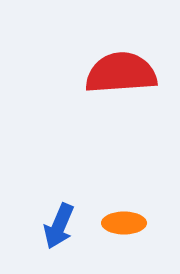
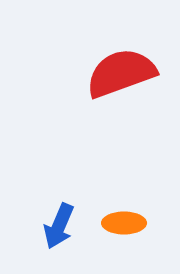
red semicircle: rotated 16 degrees counterclockwise
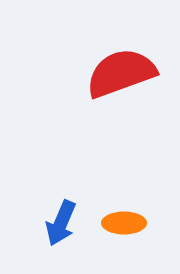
blue arrow: moved 2 px right, 3 px up
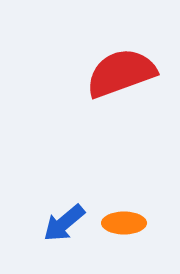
blue arrow: moved 3 px right; rotated 27 degrees clockwise
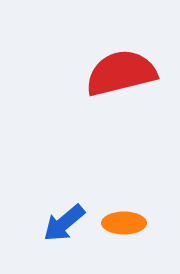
red semicircle: rotated 6 degrees clockwise
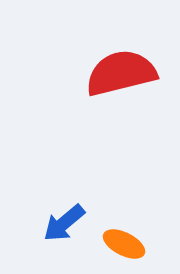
orange ellipse: moved 21 px down; rotated 27 degrees clockwise
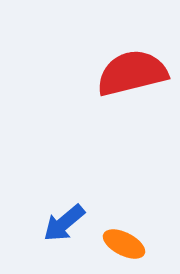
red semicircle: moved 11 px right
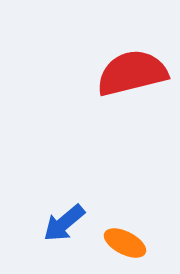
orange ellipse: moved 1 px right, 1 px up
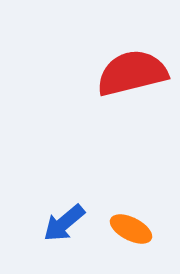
orange ellipse: moved 6 px right, 14 px up
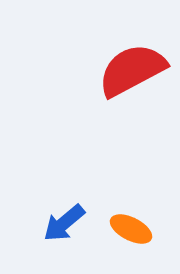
red semicircle: moved 3 px up; rotated 14 degrees counterclockwise
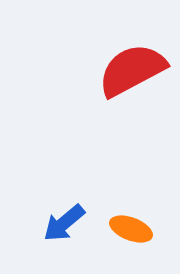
orange ellipse: rotated 6 degrees counterclockwise
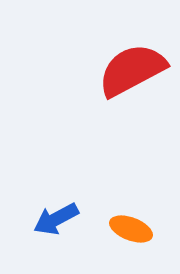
blue arrow: moved 8 px left, 4 px up; rotated 12 degrees clockwise
